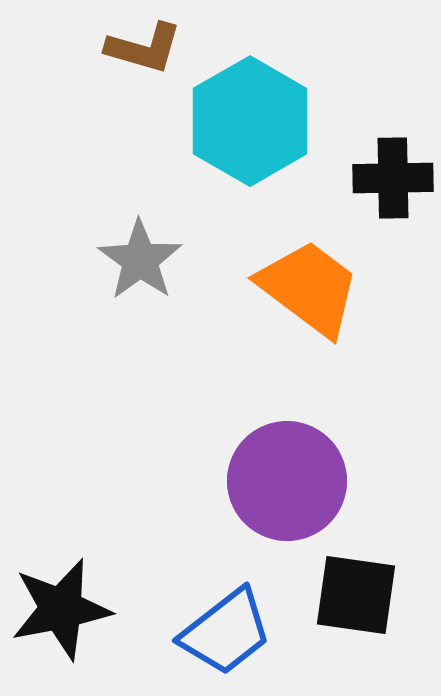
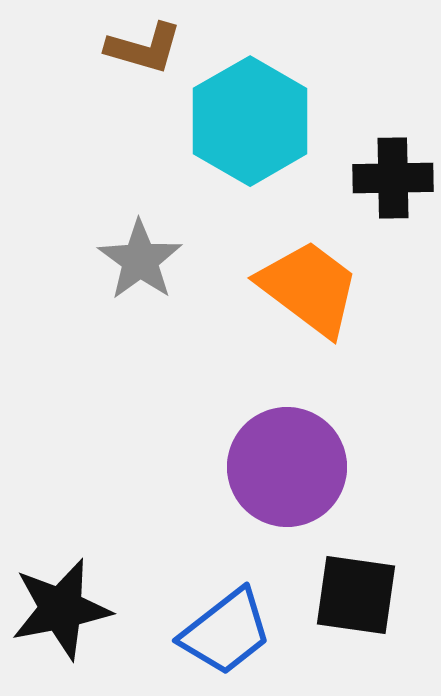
purple circle: moved 14 px up
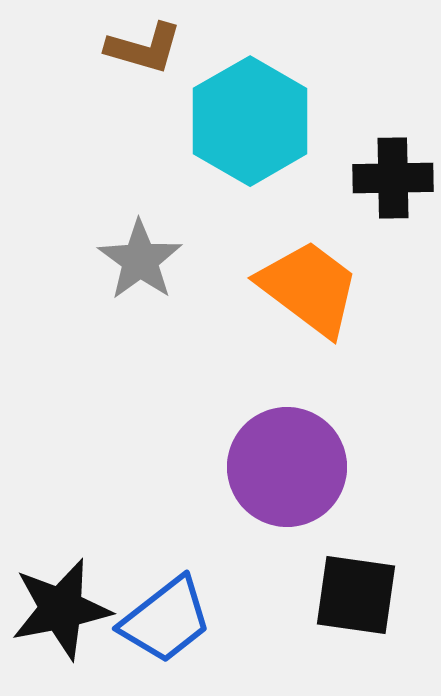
blue trapezoid: moved 60 px left, 12 px up
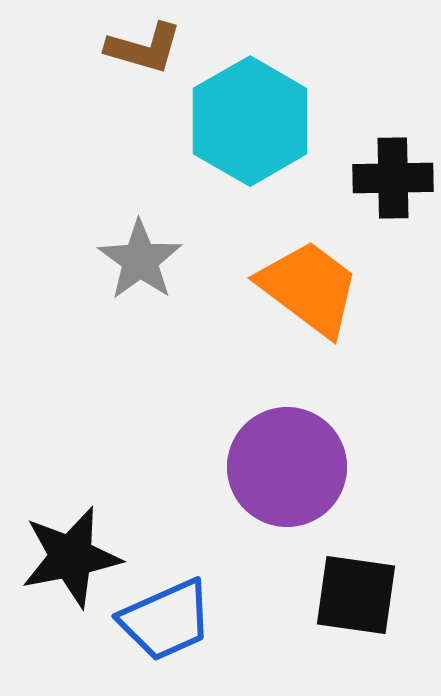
black star: moved 10 px right, 52 px up
blue trapezoid: rotated 14 degrees clockwise
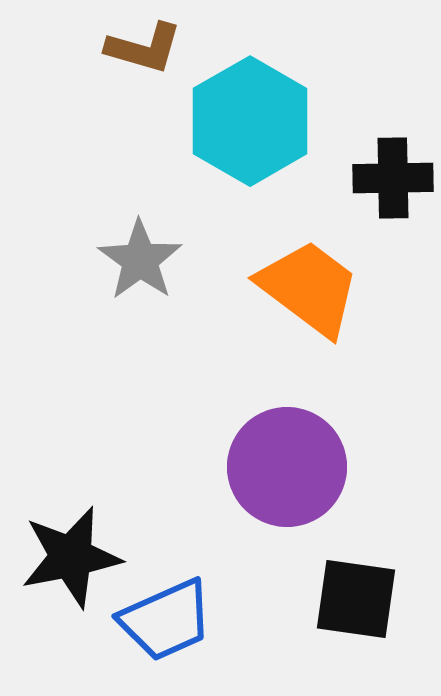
black square: moved 4 px down
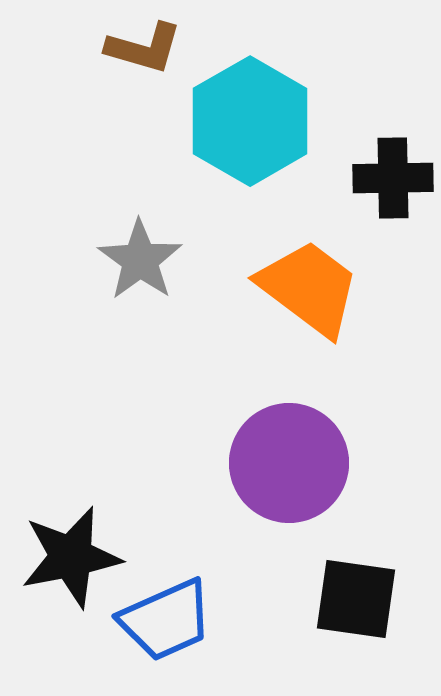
purple circle: moved 2 px right, 4 px up
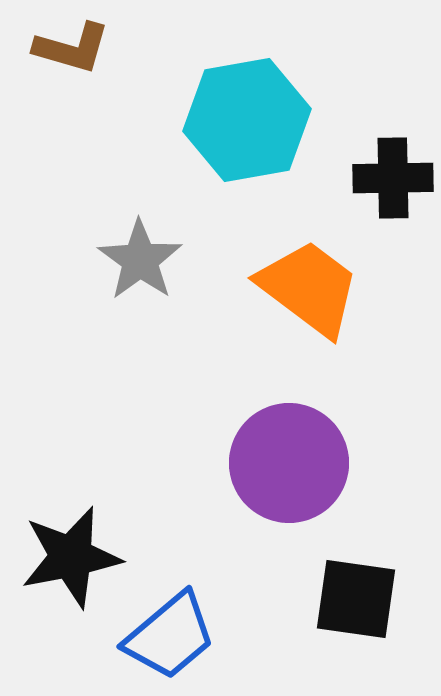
brown L-shape: moved 72 px left
cyan hexagon: moved 3 px left, 1 px up; rotated 20 degrees clockwise
blue trapezoid: moved 4 px right, 16 px down; rotated 16 degrees counterclockwise
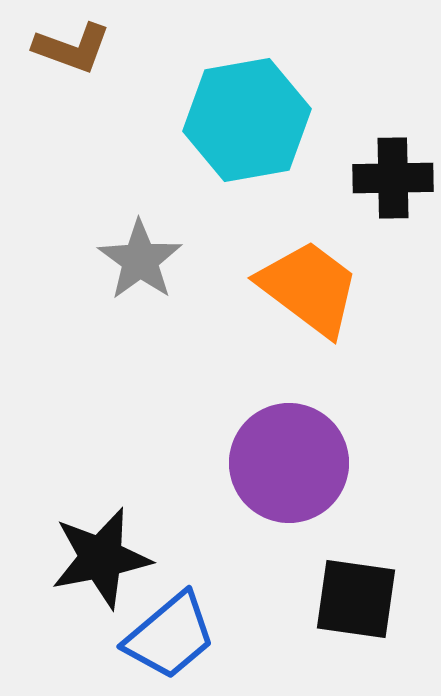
brown L-shape: rotated 4 degrees clockwise
black star: moved 30 px right, 1 px down
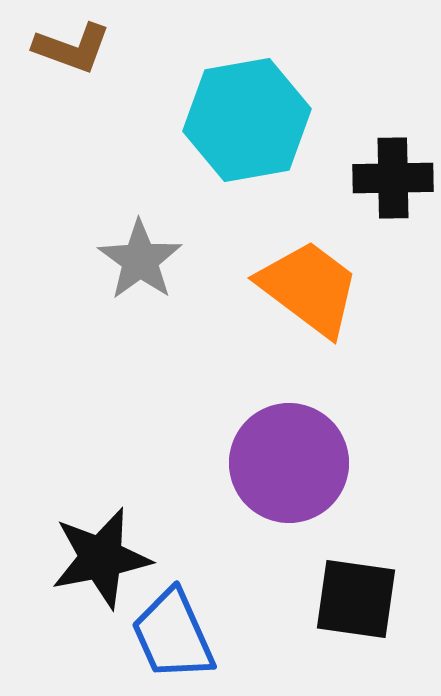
blue trapezoid: moved 3 px right, 1 px up; rotated 106 degrees clockwise
